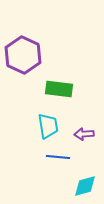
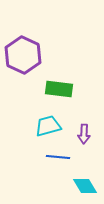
cyan trapezoid: rotated 96 degrees counterclockwise
purple arrow: rotated 84 degrees counterclockwise
cyan diamond: rotated 75 degrees clockwise
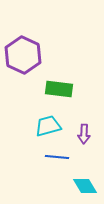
blue line: moved 1 px left
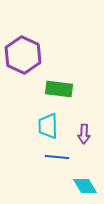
cyan trapezoid: rotated 76 degrees counterclockwise
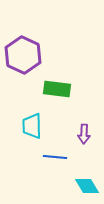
green rectangle: moved 2 px left
cyan trapezoid: moved 16 px left
blue line: moved 2 px left
cyan diamond: moved 2 px right
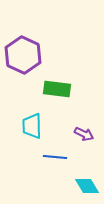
purple arrow: rotated 66 degrees counterclockwise
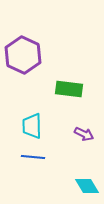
green rectangle: moved 12 px right
blue line: moved 22 px left
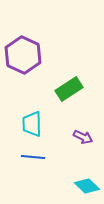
green rectangle: rotated 40 degrees counterclockwise
cyan trapezoid: moved 2 px up
purple arrow: moved 1 px left, 3 px down
cyan diamond: rotated 15 degrees counterclockwise
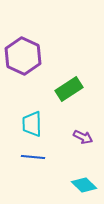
purple hexagon: moved 1 px down
cyan diamond: moved 3 px left, 1 px up
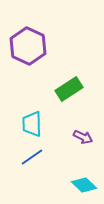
purple hexagon: moved 5 px right, 10 px up
blue line: moved 1 px left; rotated 40 degrees counterclockwise
